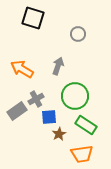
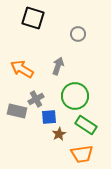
gray rectangle: rotated 48 degrees clockwise
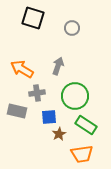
gray circle: moved 6 px left, 6 px up
gray cross: moved 1 px right, 6 px up; rotated 21 degrees clockwise
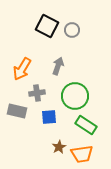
black square: moved 14 px right, 8 px down; rotated 10 degrees clockwise
gray circle: moved 2 px down
orange arrow: rotated 90 degrees counterclockwise
brown star: moved 13 px down
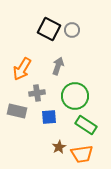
black square: moved 2 px right, 3 px down
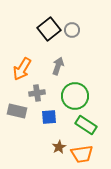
black square: rotated 25 degrees clockwise
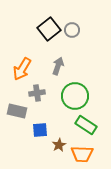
blue square: moved 9 px left, 13 px down
brown star: moved 2 px up
orange trapezoid: rotated 10 degrees clockwise
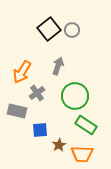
orange arrow: moved 3 px down
gray cross: rotated 28 degrees counterclockwise
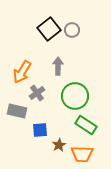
gray arrow: rotated 18 degrees counterclockwise
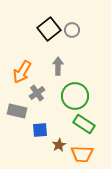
green rectangle: moved 2 px left, 1 px up
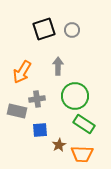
black square: moved 5 px left; rotated 20 degrees clockwise
gray cross: moved 6 px down; rotated 28 degrees clockwise
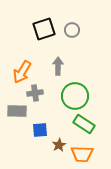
gray cross: moved 2 px left, 6 px up
gray rectangle: rotated 12 degrees counterclockwise
